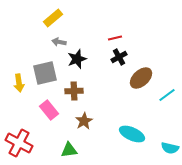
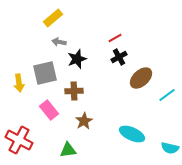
red line: rotated 16 degrees counterclockwise
red cross: moved 3 px up
green triangle: moved 1 px left
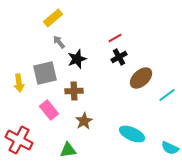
gray arrow: rotated 40 degrees clockwise
cyan semicircle: rotated 12 degrees clockwise
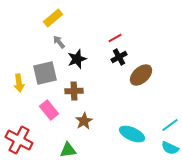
brown ellipse: moved 3 px up
cyan line: moved 3 px right, 30 px down
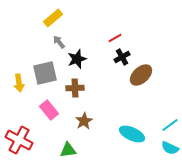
black cross: moved 3 px right
brown cross: moved 1 px right, 3 px up
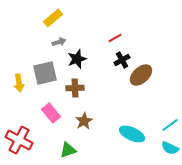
gray arrow: rotated 112 degrees clockwise
black cross: moved 3 px down
pink rectangle: moved 2 px right, 3 px down
green triangle: rotated 12 degrees counterclockwise
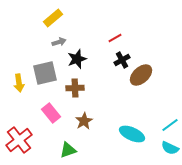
red cross: rotated 24 degrees clockwise
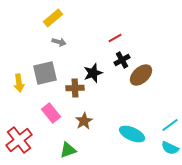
gray arrow: rotated 32 degrees clockwise
black star: moved 16 px right, 14 px down
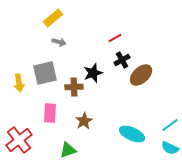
brown cross: moved 1 px left, 1 px up
pink rectangle: moved 1 px left; rotated 42 degrees clockwise
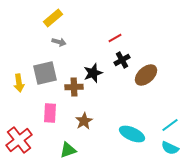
brown ellipse: moved 5 px right
